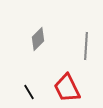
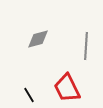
gray diamond: rotated 30 degrees clockwise
black line: moved 3 px down
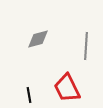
black line: rotated 21 degrees clockwise
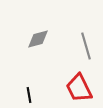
gray line: rotated 20 degrees counterclockwise
red trapezoid: moved 12 px right
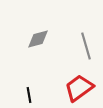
red trapezoid: rotated 80 degrees clockwise
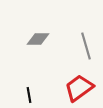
gray diamond: rotated 15 degrees clockwise
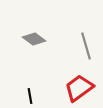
gray diamond: moved 4 px left; rotated 35 degrees clockwise
black line: moved 1 px right, 1 px down
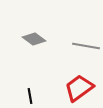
gray line: rotated 64 degrees counterclockwise
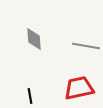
gray diamond: rotated 50 degrees clockwise
red trapezoid: rotated 24 degrees clockwise
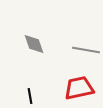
gray diamond: moved 5 px down; rotated 15 degrees counterclockwise
gray line: moved 4 px down
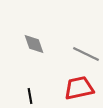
gray line: moved 4 px down; rotated 16 degrees clockwise
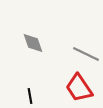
gray diamond: moved 1 px left, 1 px up
red trapezoid: rotated 112 degrees counterclockwise
